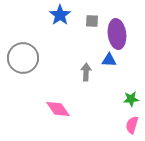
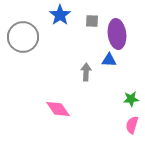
gray circle: moved 21 px up
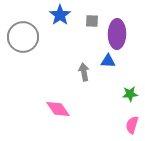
purple ellipse: rotated 8 degrees clockwise
blue triangle: moved 1 px left, 1 px down
gray arrow: moved 2 px left; rotated 12 degrees counterclockwise
green star: moved 1 px left, 5 px up
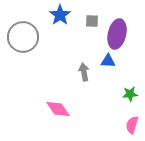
purple ellipse: rotated 12 degrees clockwise
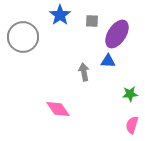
purple ellipse: rotated 20 degrees clockwise
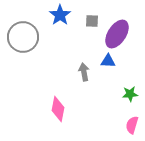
pink diamond: rotated 45 degrees clockwise
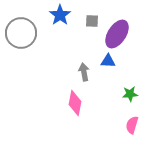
gray circle: moved 2 px left, 4 px up
pink diamond: moved 17 px right, 6 px up
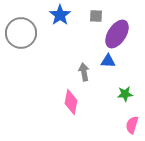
gray square: moved 4 px right, 5 px up
green star: moved 5 px left
pink diamond: moved 4 px left, 1 px up
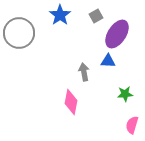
gray square: rotated 32 degrees counterclockwise
gray circle: moved 2 px left
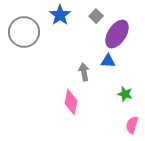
gray square: rotated 16 degrees counterclockwise
gray circle: moved 5 px right, 1 px up
green star: rotated 21 degrees clockwise
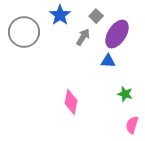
gray arrow: moved 1 px left, 35 px up; rotated 42 degrees clockwise
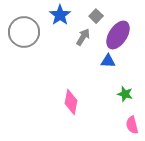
purple ellipse: moved 1 px right, 1 px down
pink semicircle: rotated 30 degrees counterclockwise
